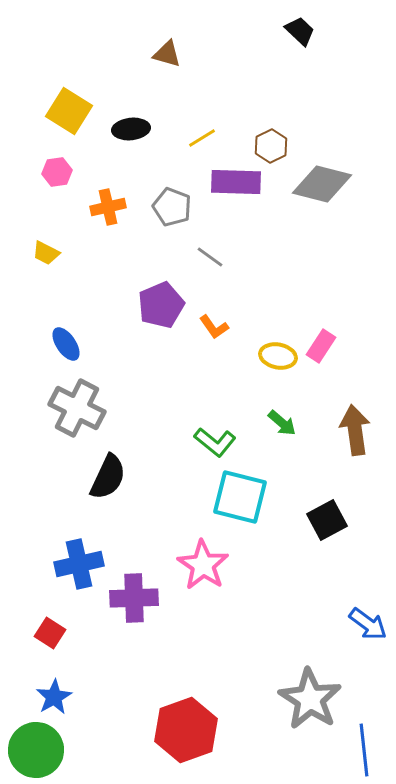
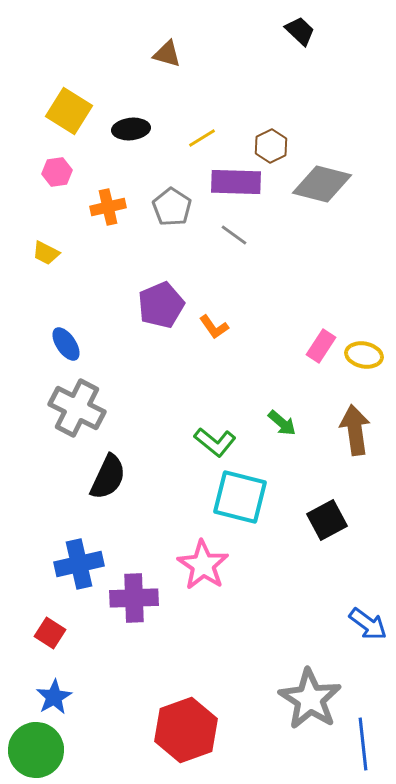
gray pentagon: rotated 12 degrees clockwise
gray line: moved 24 px right, 22 px up
yellow ellipse: moved 86 px right, 1 px up
blue line: moved 1 px left, 6 px up
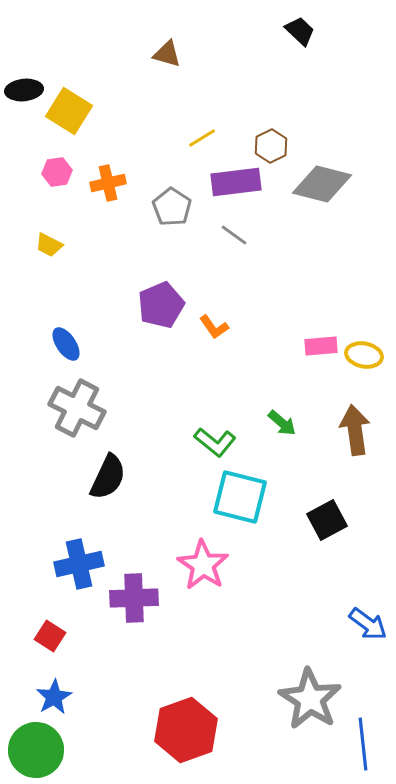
black ellipse: moved 107 px left, 39 px up
purple rectangle: rotated 9 degrees counterclockwise
orange cross: moved 24 px up
yellow trapezoid: moved 3 px right, 8 px up
pink rectangle: rotated 52 degrees clockwise
red square: moved 3 px down
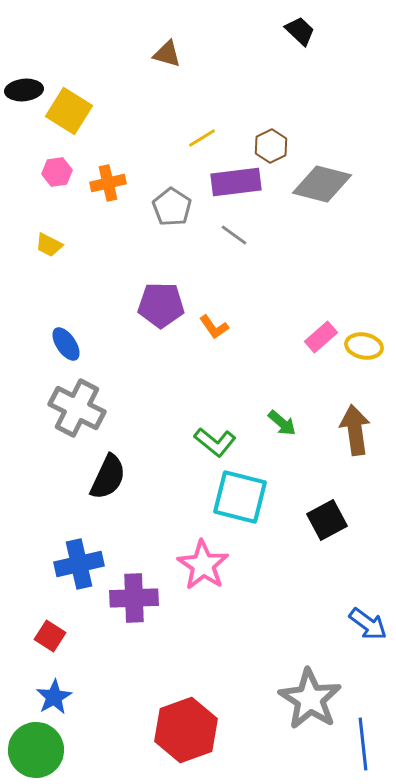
purple pentagon: rotated 24 degrees clockwise
pink rectangle: moved 9 px up; rotated 36 degrees counterclockwise
yellow ellipse: moved 9 px up
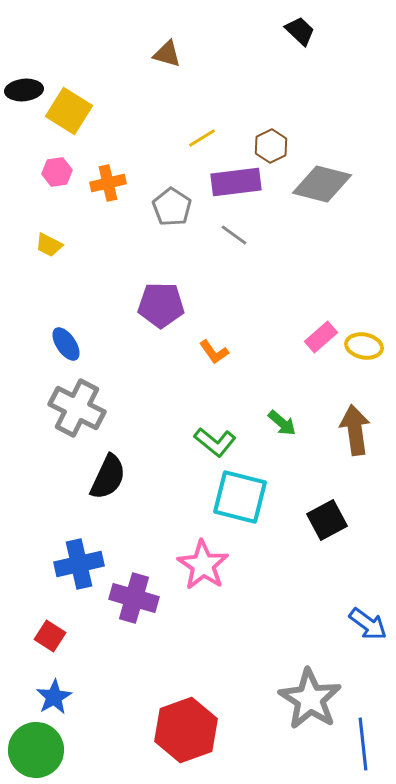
orange L-shape: moved 25 px down
purple cross: rotated 18 degrees clockwise
